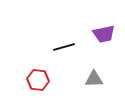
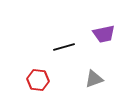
gray triangle: rotated 18 degrees counterclockwise
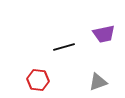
gray triangle: moved 4 px right, 3 px down
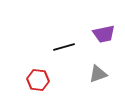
gray triangle: moved 8 px up
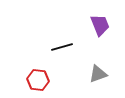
purple trapezoid: moved 4 px left, 9 px up; rotated 100 degrees counterclockwise
black line: moved 2 px left
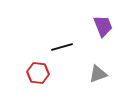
purple trapezoid: moved 3 px right, 1 px down
red hexagon: moved 7 px up
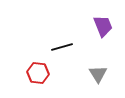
gray triangle: rotated 42 degrees counterclockwise
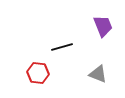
gray triangle: rotated 36 degrees counterclockwise
